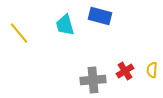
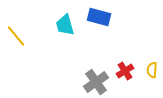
blue rectangle: moved 1 px left, 1 px down
yellow line: moved 3 px left, 3 px down
gray cross: moved 3 px right, 2 px down; rotated 30 degrees counterclockwise
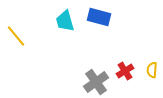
cyan trapezoid: moved 4 px up
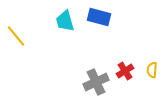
gray cross: rotated 10 degrees clockwise
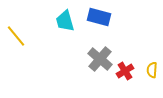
gray cross: moved 4 px right, 23 px up; rotated 25 degrees counterclockwise
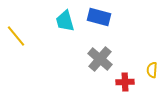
red cross: moved 11 px down; rotated 30 degrees clockwise
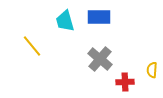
blue rectangle: rotated 15 degrees counterclockwise
yellow line: moved 16 px right, 10 px down
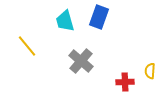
blue rectangle: rotated 70 degrees counterclockwise
yellow line: moved 5 px left
gray cross: moved 19 px left, 2 px down
yellow semicircle: moved 2 px left, 1 px down
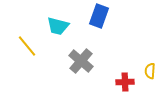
blue rectangle: moved 1 px up
cyan trapezoid: moved 7 px left, 5 px down; rotated 60 degrees counterclockwise
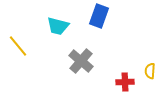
yellow line: moved 9 px left
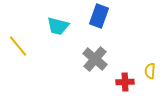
gray cross: moved 14 px right, 2 px up
